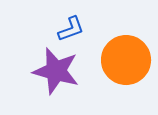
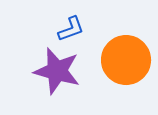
purple star: moved 1 px right
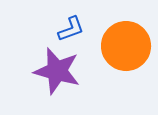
orange circle: moved 14 px up
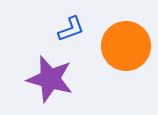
purple star: moved 7 px left, 8 px down
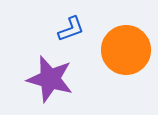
orange circle: moved 4 px down
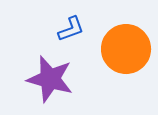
orange circle: moved 1 px up
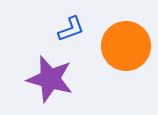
orange circle: moved 3 px up
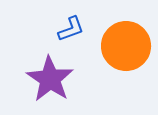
purple star: rotated 18 degrees clockwise
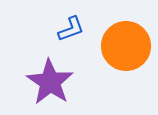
purple star: moved 3 px down
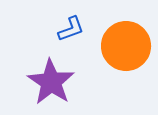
purple star: moved 1 px right
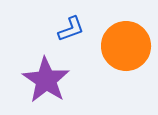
purple star: moved 5 px left, 2 px up
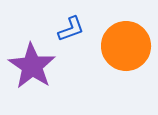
purple star: moved 14 px left, 14 px up
